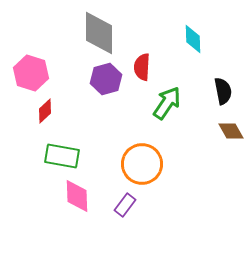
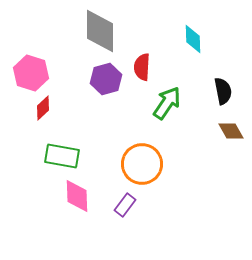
gray diamond: moved 1 px right, 2 px up
red diamond: moved 2 px left, 3 px up
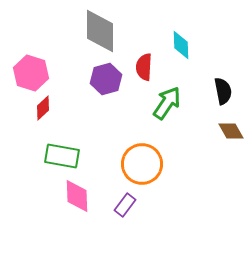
cyan diamond: moved 12 px left, 6 px down
red semicircle: moved 2 px right
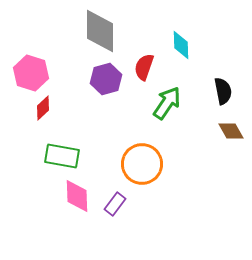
red semicircle: rotated 16 degrees clockwise
purple rectangle: moved 10 px left, 1 px up
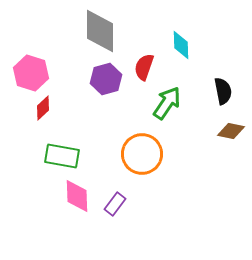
brown diamond: rotated 48 degrees counterclockwise
orange circle: moved 10 px up
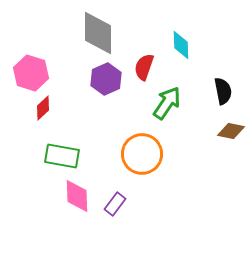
gray diamond: moved 2 px left, 2 px down
purple hexagon: rotated 8 degrees counterclockwise
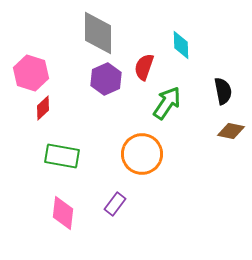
pink diamond: moved 14 px left, 17 px down; rotated 8 degrees clockwise
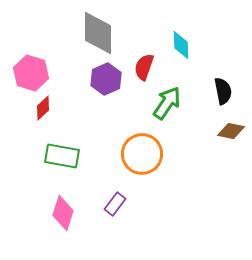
pink diamond: rotated 12 degrees clockwise
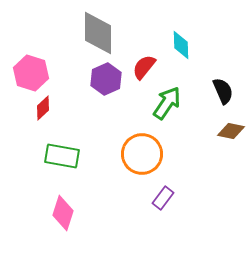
red semicircle: rotated 20 degrees clockwise
black semicircle: rotated 12 degrees counterclockwise
purple rectangle: moved 48 px right, 6 px up
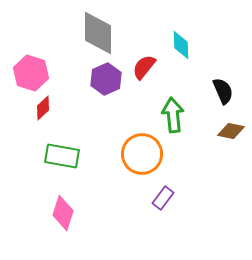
green arrow: moved 6 px right, 12 px down; rotated 40 degrees counterclockwise
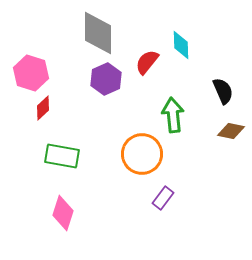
red semicircle: moved 3 px right, 5 px up
